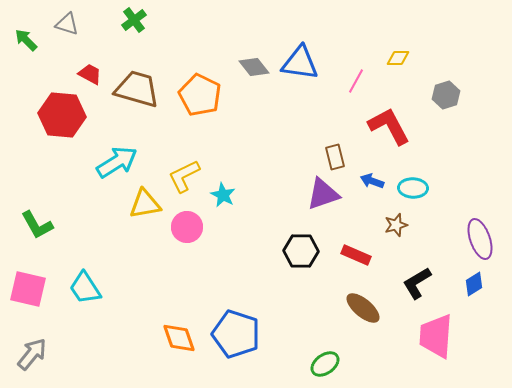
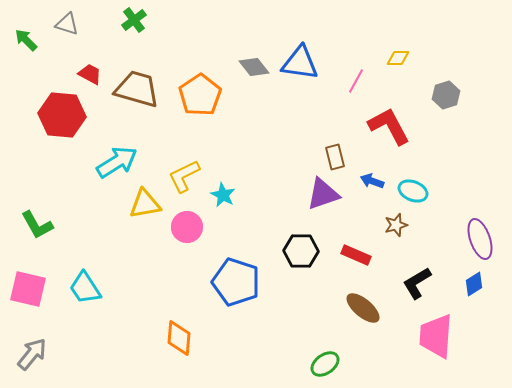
orange pentagon: rotated 12 degrees clockwise
cyan ellipse: moved 3 px down; rotated 20 degrees clockwise
blue pentagon: moved 52 px up
orange diamond: rotated 24 degrees clockwise
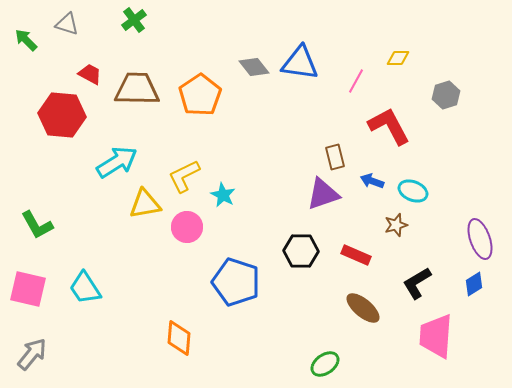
brown trapezoid: rotated 15 degrees counterclockwise
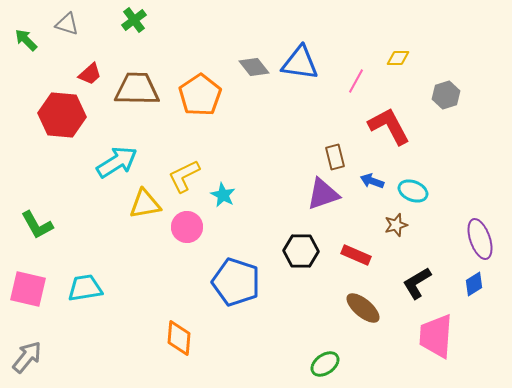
red trapezoid: rotated 110 degrees clockwise
cyan trapezoid: rotated 114 degrees clockwise
gray arrow: moved 5 px left, 3 px down
